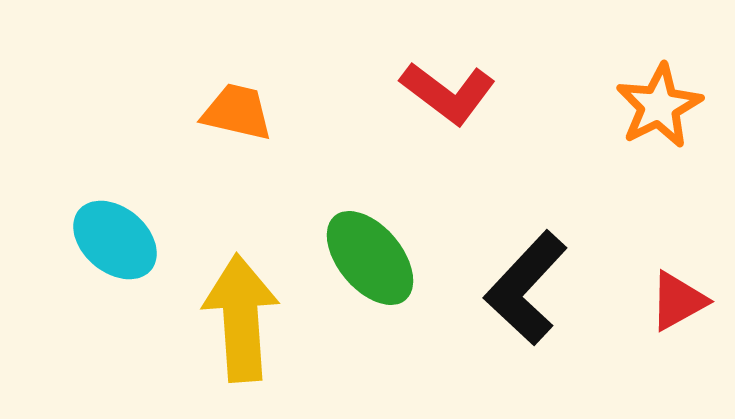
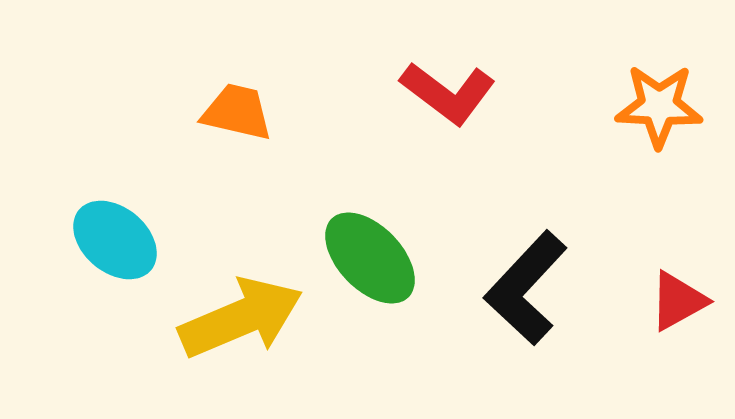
orange star: rotated 30 degrees clockwise
green ellipse: rotated 4 degrees counterclockwise
yellow arrow: rotated 71 degrees clockwise
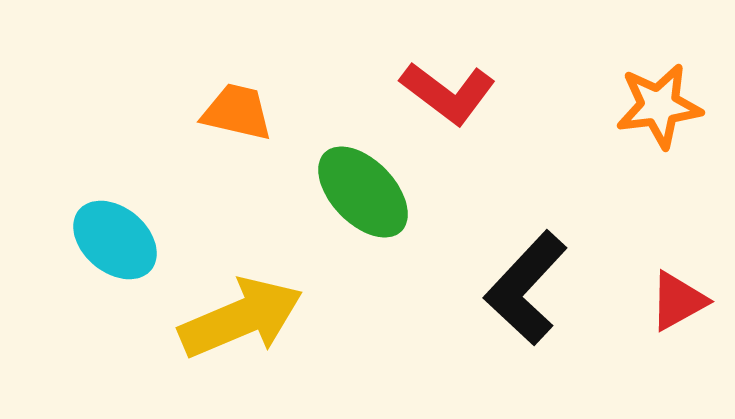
orange star: rotated 10 degrees counterclockwise
green ellipse: moved 7 px left, 66 px up
